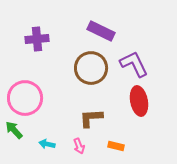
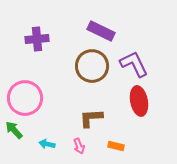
brown circle: moved 1 px right, 2 px up
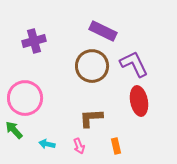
purple rectangle: moved 2 px right
purple cross: moved 3 px left, 2 px down; rotated 10 degrees counterclockwise
orange rectangle: rotated 63 degrees clockwise
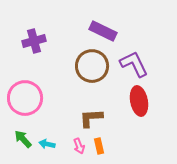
green arrow: moved 9 px right, 9 px down
orange rectangle: moved 17 px left
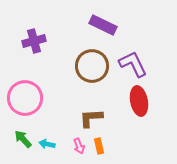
purple rectangle: moved 6 px up
purple L-shape: moved 1 px left
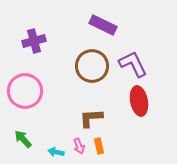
pink circle: moved 7 px up
cyan arrow: moved 9 px right, 8 px down
